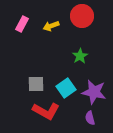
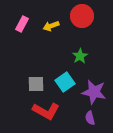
cyan square: moved 1 px left, 6 px up
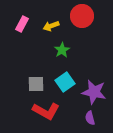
green star: moved 18 px left, 6 px up
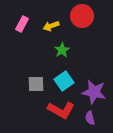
cyan square: moved 1 px left, 1 px up
red L-shape: moved 15 px right, 1 px up
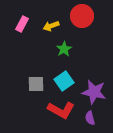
green star: moved 2 px right, 1 px up
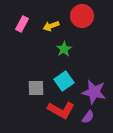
gray square: moved 4 px down
purple semicircle: moved 2 px left, 1 px up; rotated 128 degrees counterclockwise
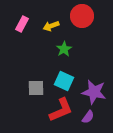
cyan square: rotated 30 degrees counterclockwise
red L-shape: rotated 52 degrees counterclockwise
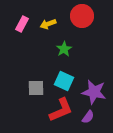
yellow arrow: moved 3 px left, 2 px up
